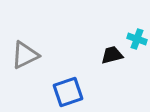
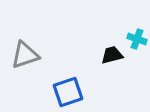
gray triangle: rotated 8 degrees clockwise
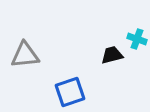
gray triangle: rotated 12 degrees clockwise
blue square: moved 2 px right
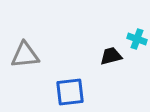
black trapezoid: moved 1 px left, 1 px down
blue square: rotated 12 degrees clockwise
